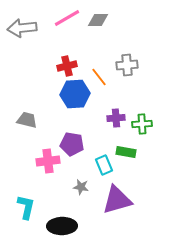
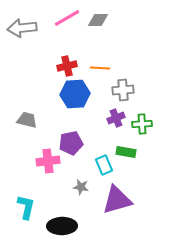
gray cross: moved 4 px left, 25 px down
orange line: moved 1 px right, 9 px up; rotated 48 degrees counterclockwise
purple cross: rotated 18 degrees counterclockwise
purple pentagon: moved 1 px left, 1 px up; rotated 20 degrees counterclockwise
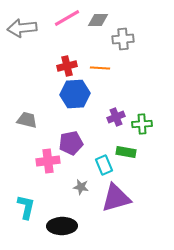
gray cross: moved 51 px up
purple cross: moved 1 px up
purple triangle: moved 1 px left, 2 px up
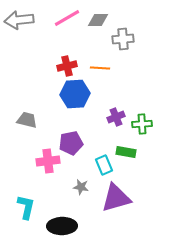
gray arrow: moved 3 px left, 8 px up
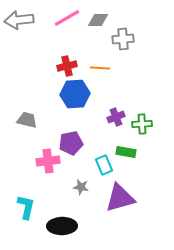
purple triangle: moved 4 px right
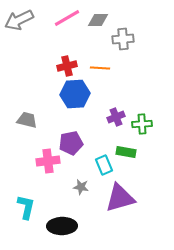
gray arrow: rotated 20 degrees counterclockwise
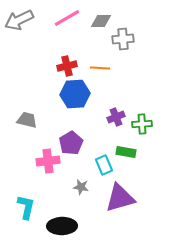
gray diamond: moved 3 px right, 1 px down
purple pentagon: rotated 20 degrees counterclockwise
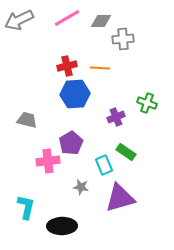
green cross: moved 5 px right, 21 px up; rotated 24 degrees clockwise
green rectangle: rotated 24 degrees clockwise
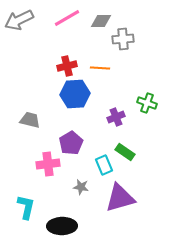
gray trapezoid: moved 3 px right
green rectangle: moved 1 px left
pink cross: moved 3 px down
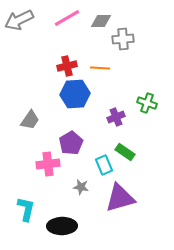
gray trapezoid: rotated 110 degrees clockwise
cyan L-shape: moved 2 px down
